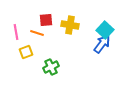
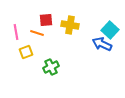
cyan square: moved 5 px right
blue arrow: rotated 102 degrees counterclockwise
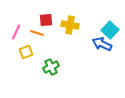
pink line: rotated 35 degrees clockwise
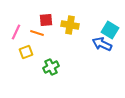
cyan square: rotated 12 degrees counterclockwise
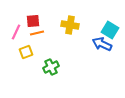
red square: moved 13 px left, 1 px down
orange line: rotated 32 degrees counterclockwise
